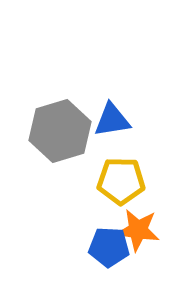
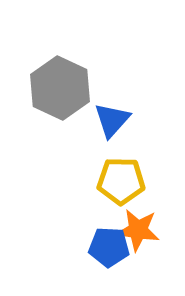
blue triangle: rotated 39 degrees counterclockwise
gray hexagon: moved 43 px up; rotated 18 degrees counterclockwise
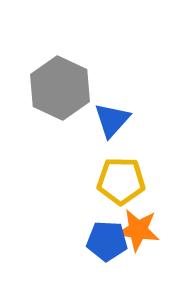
blue pentagon: moved 2 px left, 6 px up
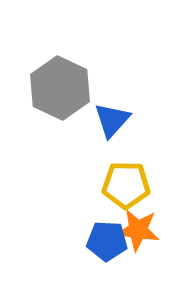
yellow pentagon: moved 5 px right, 4 px down
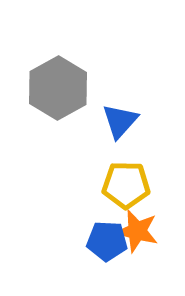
gray hexagon: moved 2 px left; rotated 6 degrees clockwise
blue triangle: moved 8 px right, 1 px down
orange star: moved 1 px left, 1 px down; rotated 6 degrees clockwise
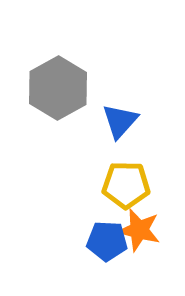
orange star: moved 2 px right, 1 px up
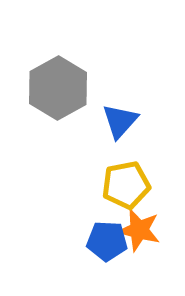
yellow pentagon: rotated 12 degrees counterclockwise
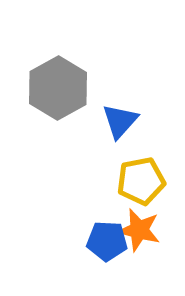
yellow pentagon: moved 15 px right, 4 px up
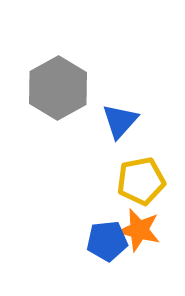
blue pentagon: rotated 9 degrees counterclockwise
